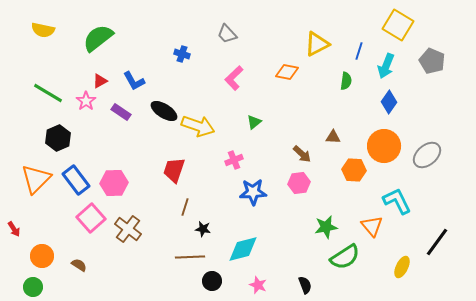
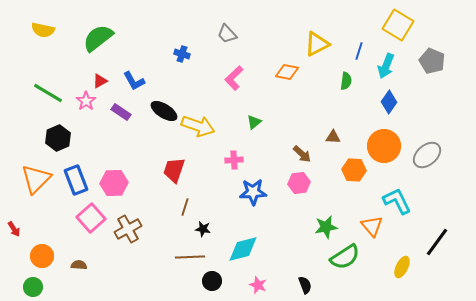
pink cross at (234, 160): rotated 18 degrees clockwise
blue rectangle at (76, 180): rotated 16 degrees clockwise
brown cross at (128, 229): rotated 24 degrees clockwise
brown semicircle at (79, 265): rotated 28 degrees counterclockwise
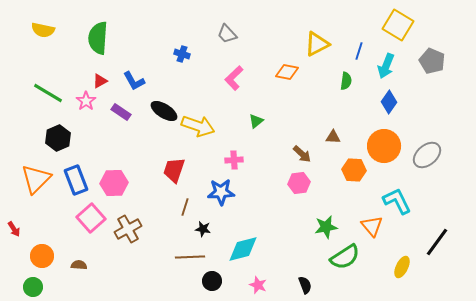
green semicircle at (98, 38): rotated 48 degrees counterclockwise
green triangle at (254, 122): moved 2 px right, 1 px up
blue star at (253, 192): moved 32 px left
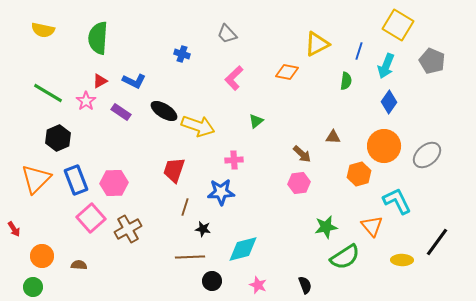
blue L-shape at (134, 81): rotated 35 degrees counterclockwise
orange hexagon at (354, 170): moved 5 px right, 4 px down; rotated 20 degrees counterclockwise
yellow ellipse at (402, 267): moved 7 px up; rotated 65 degrees clockwise
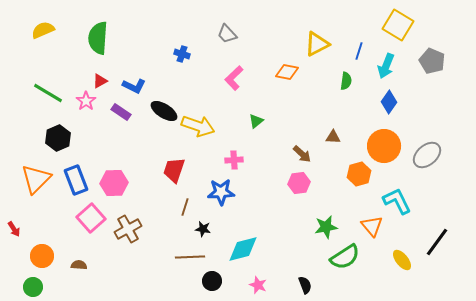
yellow semicircle at (43, 30): rotated 145 degrees clockwise
blue L-shape at (134, 81): moved 5 px down
yellow ellipse at (402, 260): rotated 50 degrees clockwise
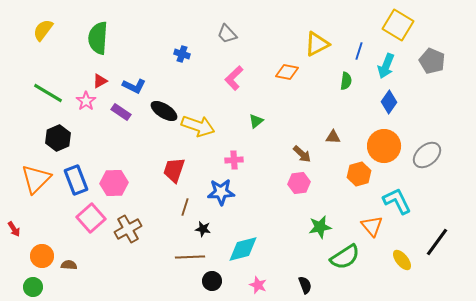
yellow semicircle at (43, 30): rotated 30 degrees counterclockwise
green star at (326, 227): moved 6 px left
brown semicircle at (79, 265): moved 10 px left
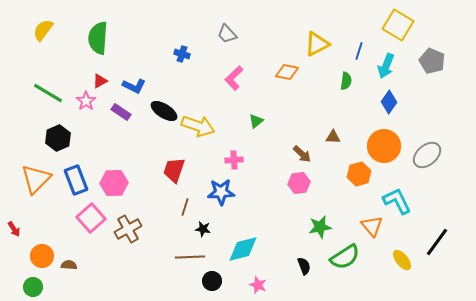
black semicircle at (305, 285): moved 1 px left, 19 px up
